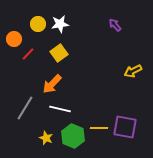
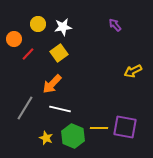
white star: moved 3 px right, 3 px down
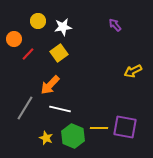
yellow circle: moved 3 px up
orange arrow: moved 2 px left, 1 px down
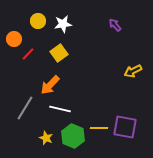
white star: moved 3 px up
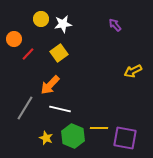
yellow circle: moved 3 px right, 2 px up
purple square: moved 11 px down
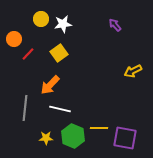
gray line: rotated 25 degrees counterclockwise
yellow star: rotated 24 degrees counterclockwise
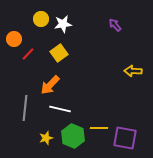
yellow arrow: rotated 30 degrees clockwise
yellow star: rotated 16 degrees counterclockwise
